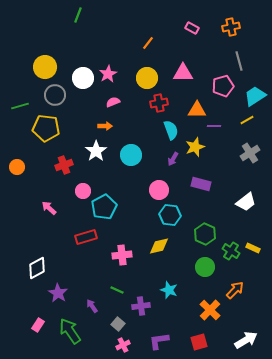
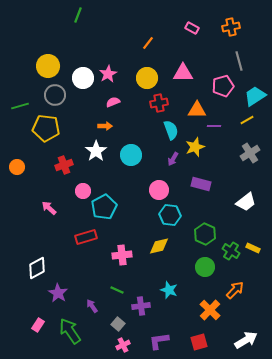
yellow circle at (45, 67): moved 3 px right, 1 px up
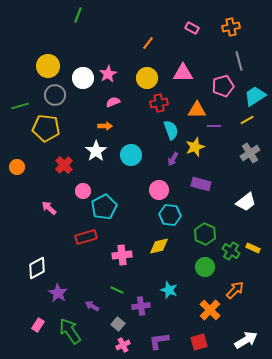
red cross at (64, 165): rotated 24 degrees counterclockwise
purple arrow at (92, 306): rotated 24 degrees counterclockwise
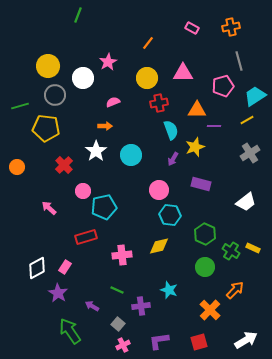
pink star at (108, 74): moved 12 px up
cyan pentagon at (104, 207): rotated 15 degrees clockwise
pink rectangle at (38, 325): moved 27 px right, 58 px up
